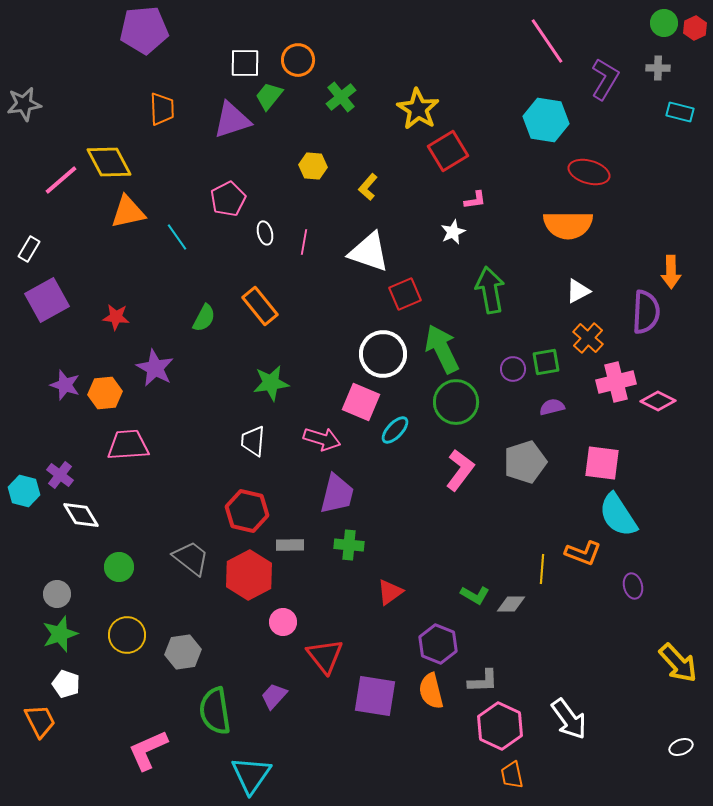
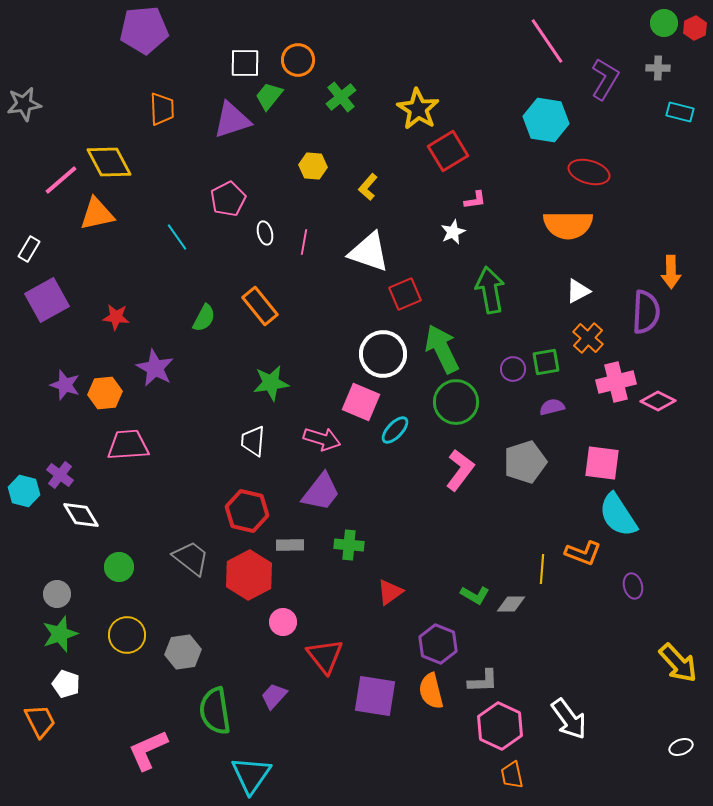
orange triangle at (128, 212): moved 31 px left, 2 px down
purple trapezoid at (337, 494): moved 16 px left, 2 px up; rotated 24 degrees clockwise
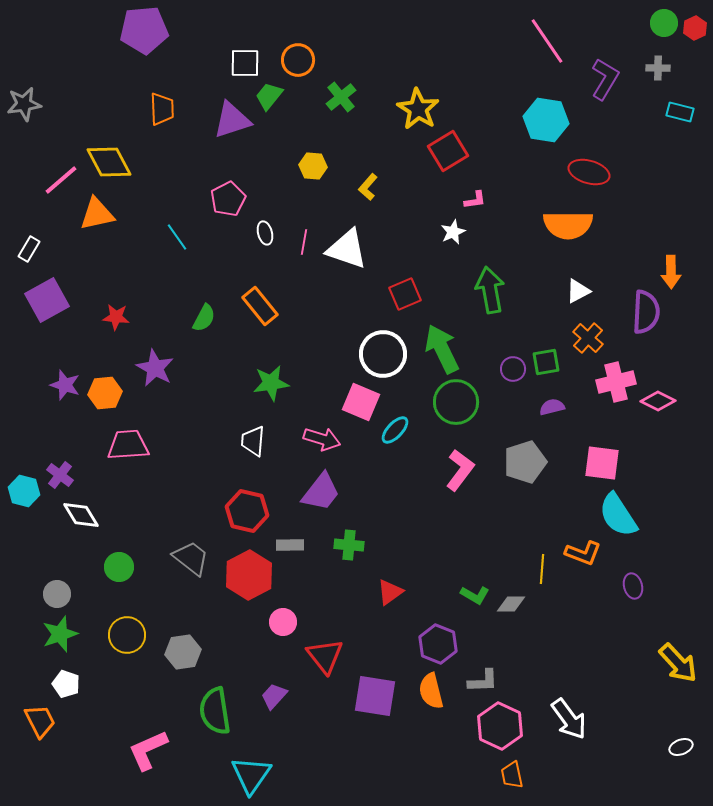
white triangle at (369, 252): moved 22 px left, 3 px up
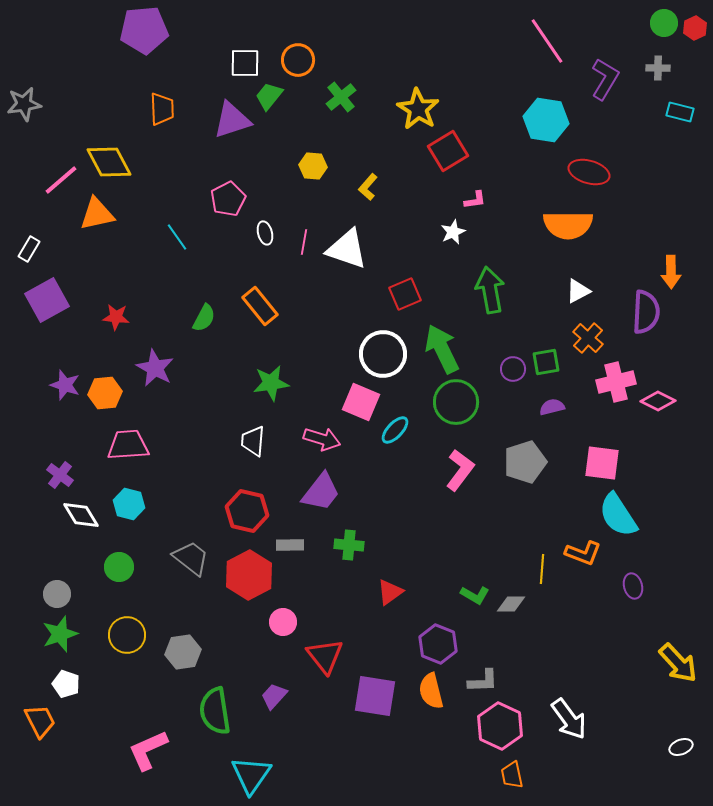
cyan hexagon at (24, 491): moved 105 px right, 13 px down
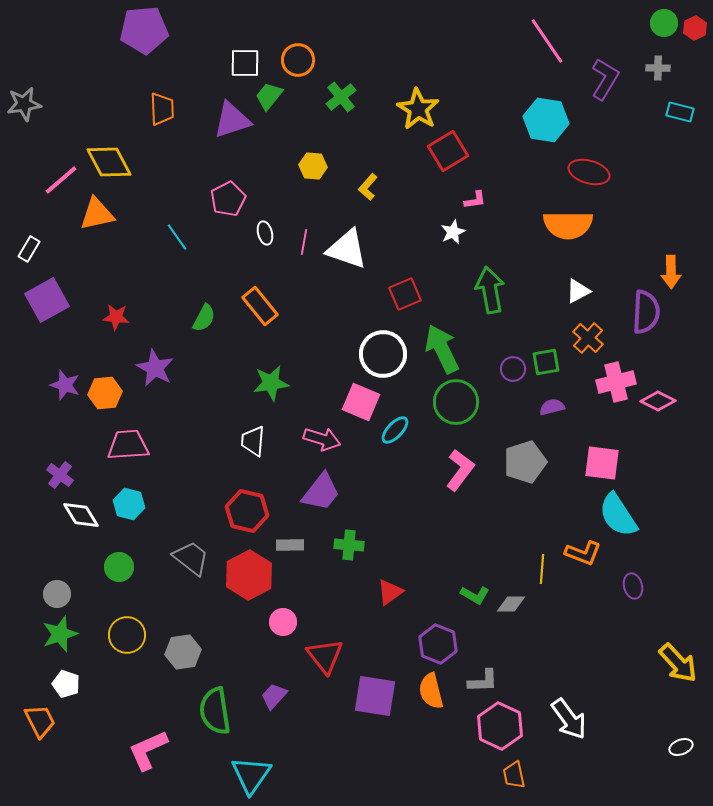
orange trapezoid at (512, 775): moved 2 px right
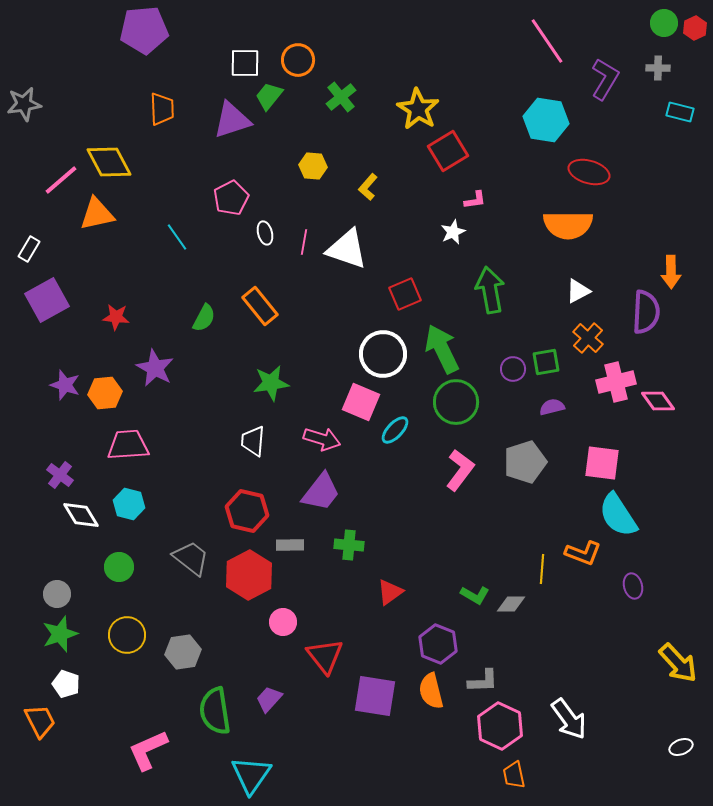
pink pentagon at (228, 199): moved 3 px right, 1 px up
pink diamond at (658, 401): rotated 28 degrees clockwise
purple trapezoid at (274, 696): moved 5 px left, 3 px down
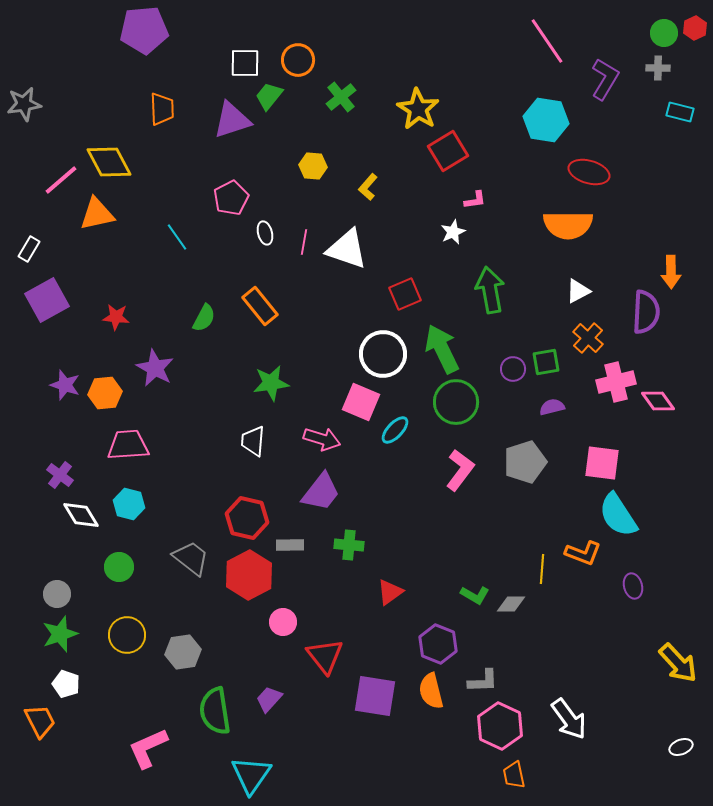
green circle at (664, 23): moved 10 px down
red hexagon at (247, 511): moved 7 px down
pink L-shape at (148, 750): moved 2 px up
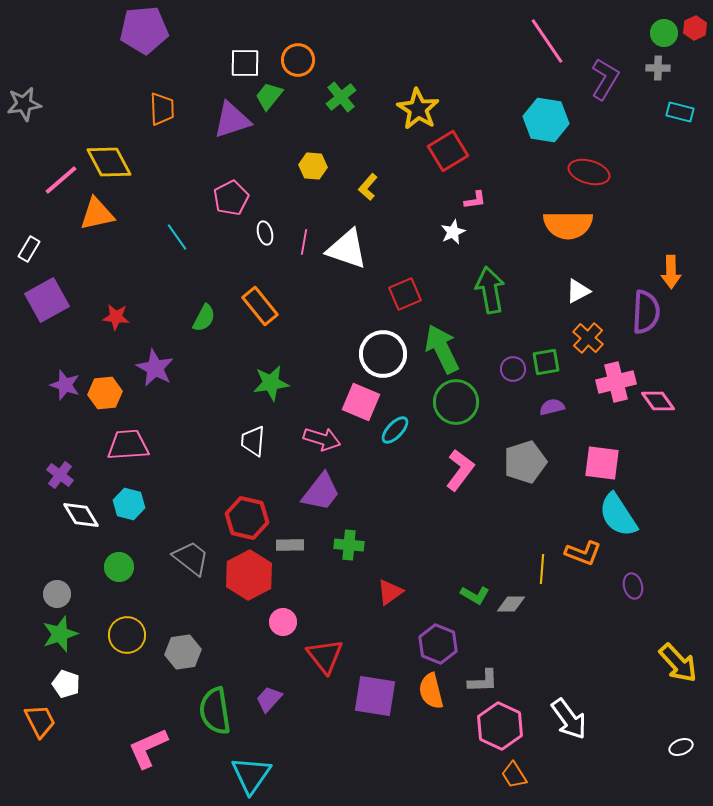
orange trapezoid at (514, 775): rotated 20 degrees counterclockwise
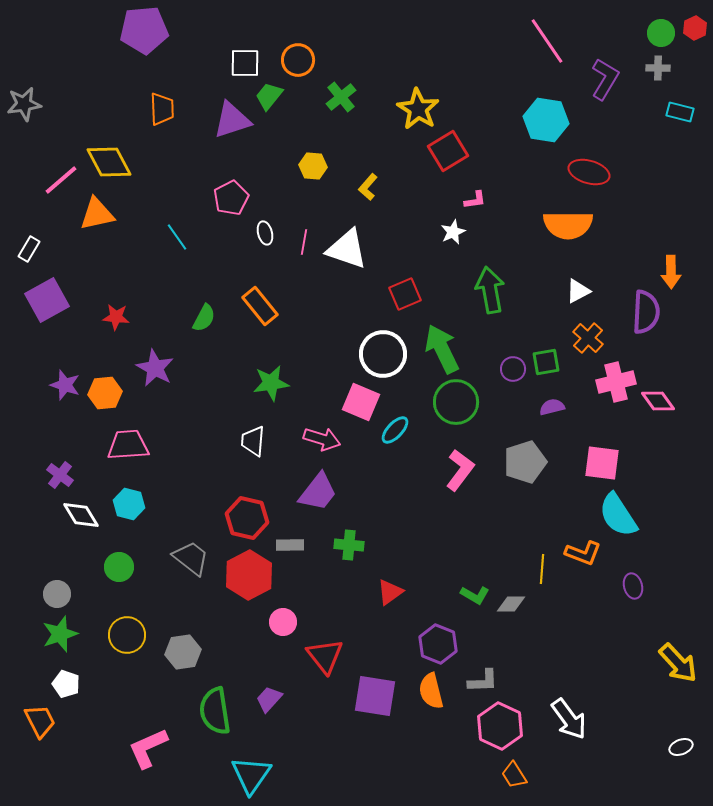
green circle at (664, 33): moved 3 px left
purple trapezoid at (321, 492): moved 3 px left
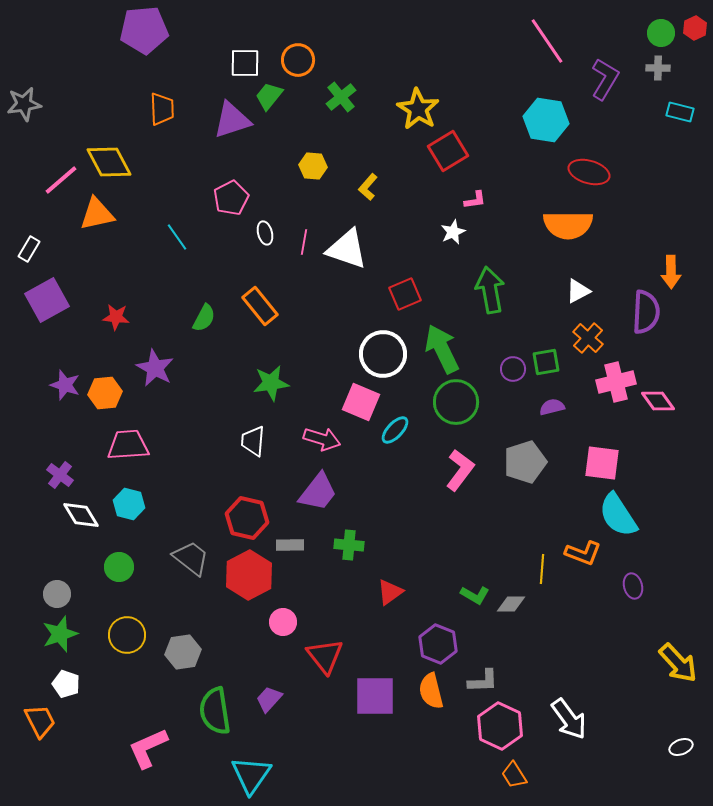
purple square at (375, 696): rotated 9 degrees counterclockwise
